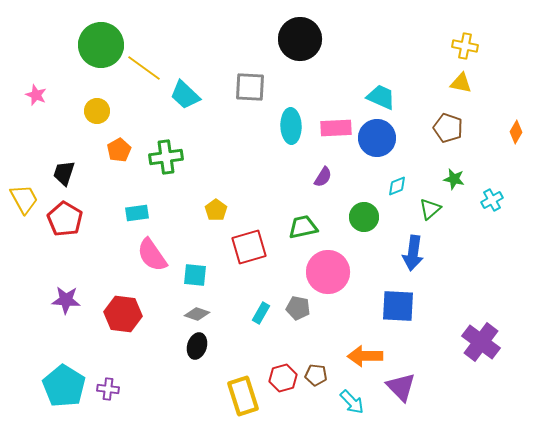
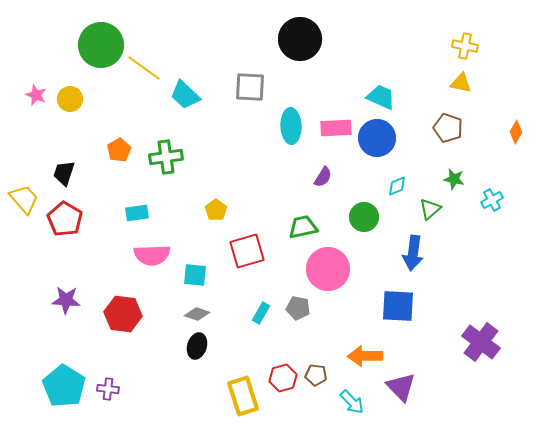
yellow circle at (97, 111): moved 27 px left, 12 px up
yellow trapezoid at (24, 199): rotated 12 degrees counterclockwise
red square at (249, 247): moved 2 px left, 4 px down
pink semicircle at (152, 255): rotated 57 degrees counterclockwise
pink circle at (328, 272): moved 3 px up
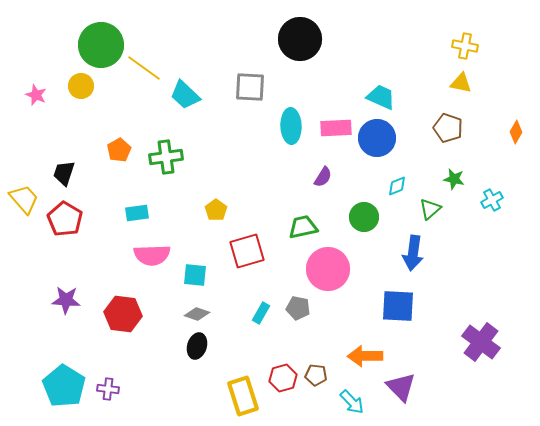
yellow circle at (70, 99): moved 11 px right, 13 px up
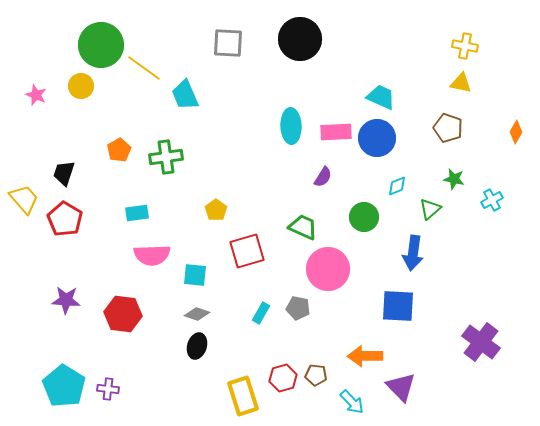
gray square at (250, 87): moved 22 px left, 44 px up
cyan trapezoid at (185, 95): rotated 24 degrees clockwise
pink rectangle at (336, 128): moved 4 px down
green trapezoid at (303, 227): rotated 36 degrees clockwise
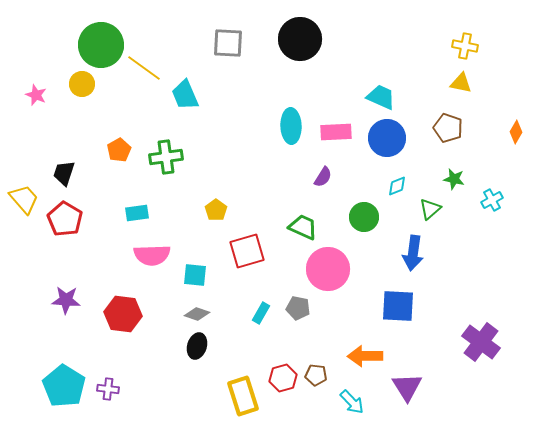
yellow circle at (81, 86): moved 1 px right, 2 px up
blue circle at (377, 138): moved 10 px right
purple triangle at (401, 387): moved 6 px right; rotated 12 degrees clockwise
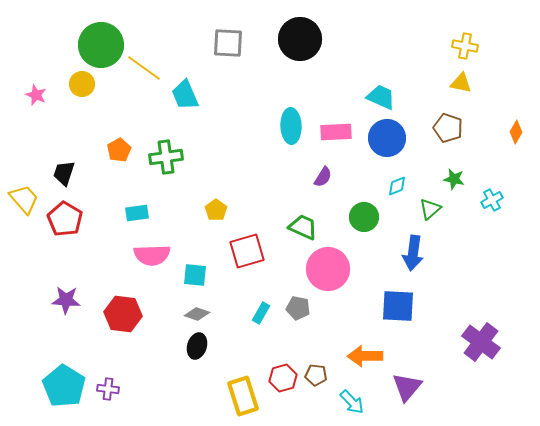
purple triangle at (407, 387): rotated 12 degrees clockwise
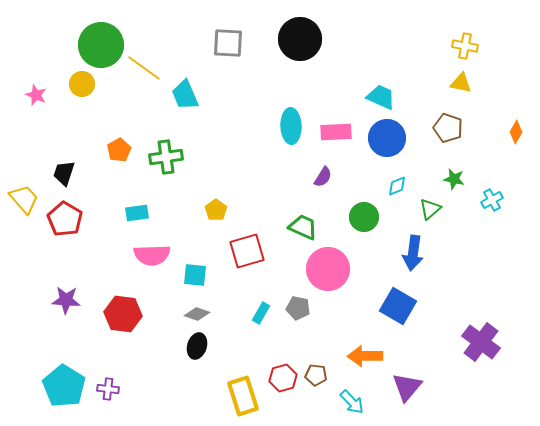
blue square at (398, 306): rotated 27 degrees clockwise
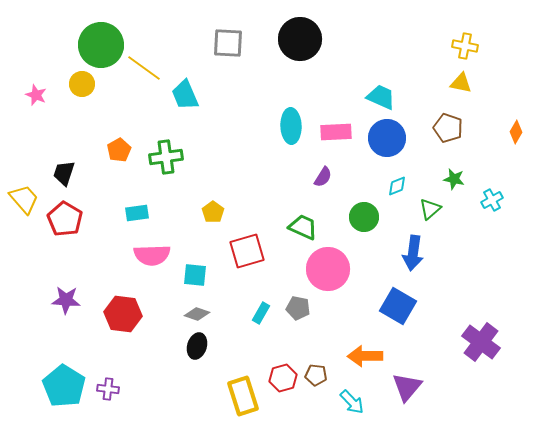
yellow pentagon at (216, 210): moved 3 px left, 2 px down
